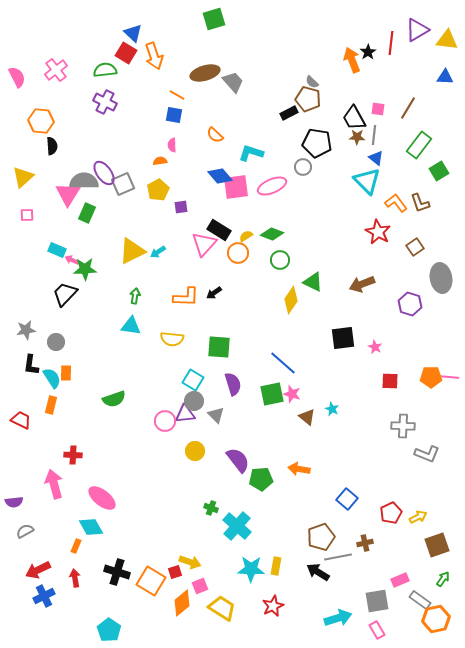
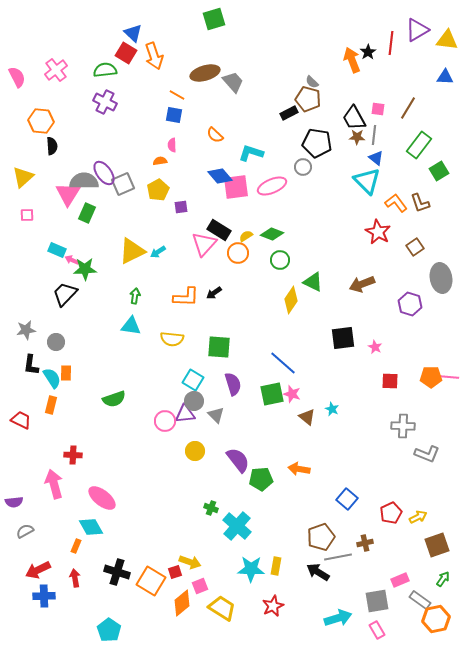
blue cross at (44, 596): rotated 25 degrees clockwise
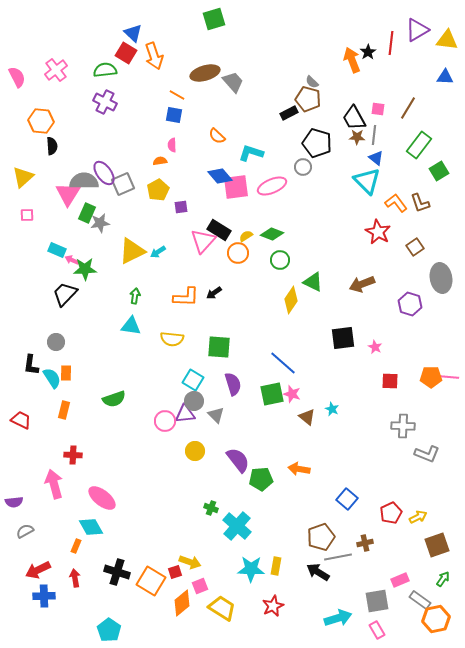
orange semicircle at (215, 135): moved 2 px right, 1 px down
black pentagon at (317, 143): rotated 8 degrees clockwise
pink triangle at (204, 244): moved 1 px left, 3 px up
gray star at (26, 330): moved 74 px right, 107 px up
orange rectangle at (51, 405): moved 13 px right, 5 px down
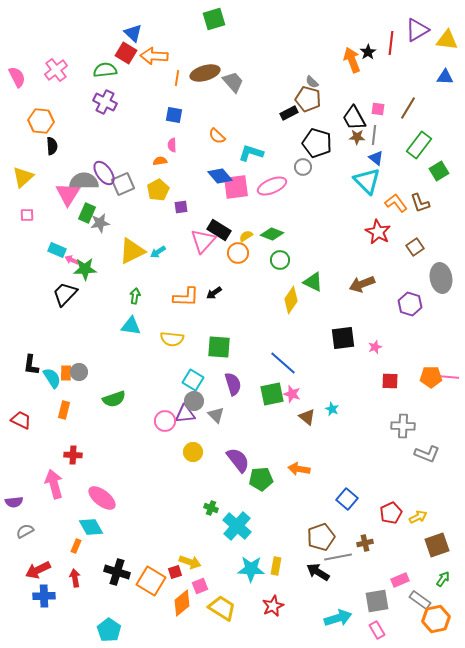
orange arrow at (154, 56): rotated 112 degrees clockwise
orange line at (177, 95): moved 17 px up; rotated 70 degrees clockwise
gray circle at (56, 342): moved 23 px right, 30 px down
pink star at (375, 347): rotated 24 degrees clockwise
yellow circle at (195, 451): moved 2 px left, 1 px down
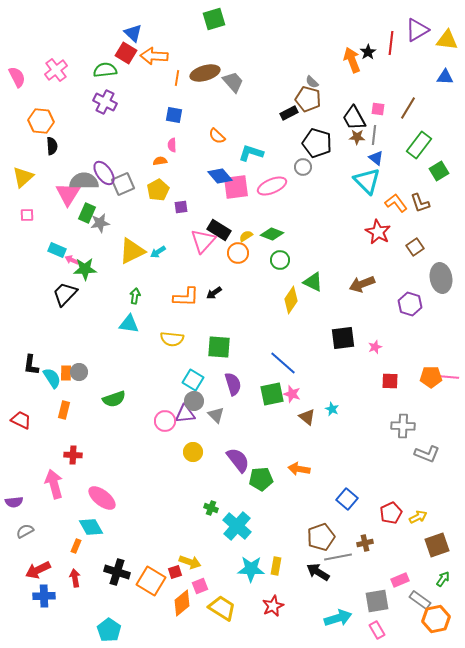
cyan triangle at (131, 326): moved 2 px left, 2 px up
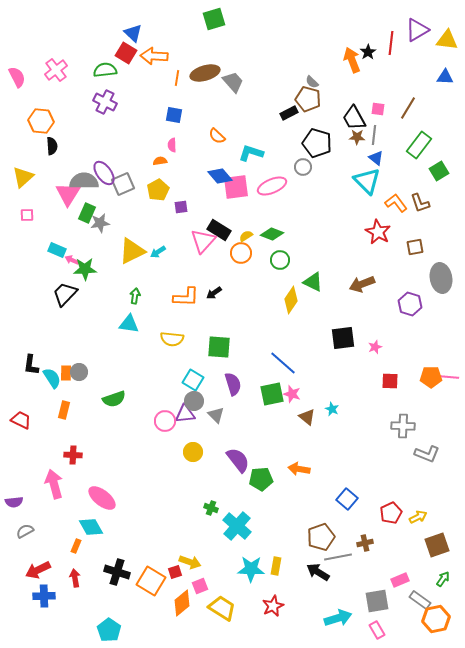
brown square at (415, 247): rotated 24 degrees clockwise
orange circle at (238, 253): moved 3 px right
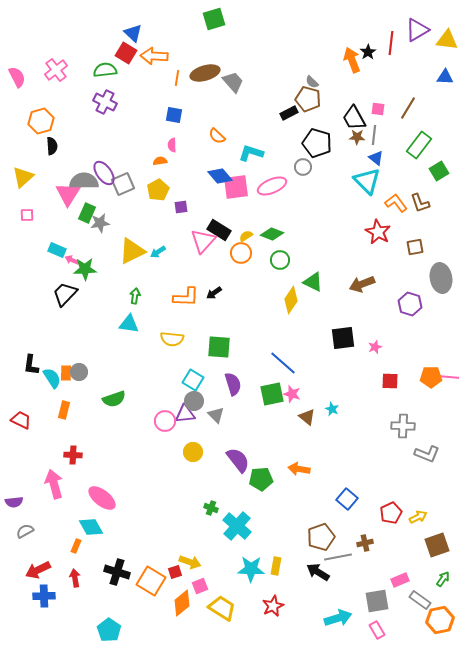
orange hexagon at (41, 121): rotated 20 degrees counterclockwise
orange hexagon at (436, 619): moved 4 px right, 1 px down
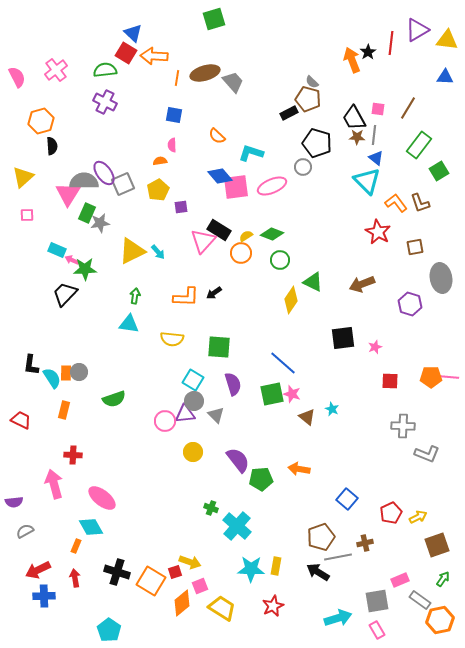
cyan arrow at (158, 252): rotated 98 degrees counterclockwise
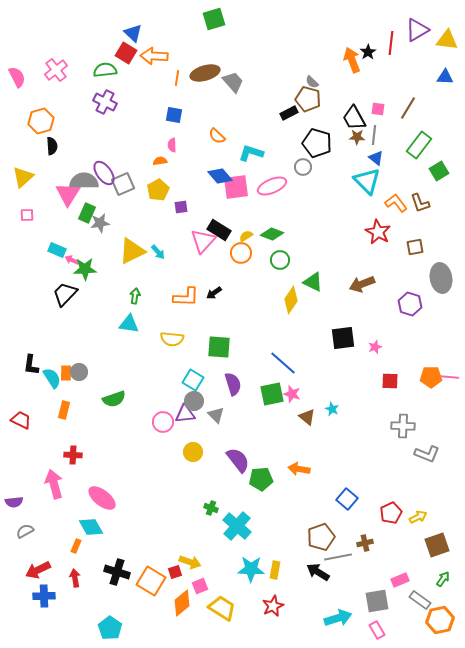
pink circle at (165, 421): moved 2 px left, 1 px down
yellow rectangle at (276, 566): moved 1 px left, 4 px down
cyan pentagon at (109, 630): moved 1 px right, 2 px up
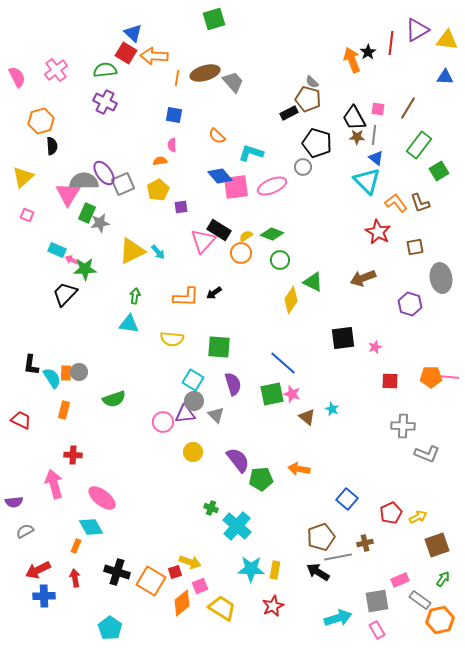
pink square at (27, 215): rotated 24 degrees clockwise
brown arrow at (362, 284): moved 1 px right, 6 px up
